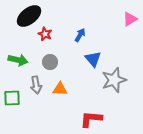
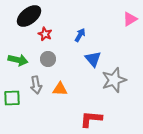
gray circle: moved 2 px left, 3 px up
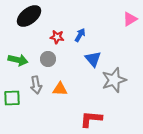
red star: moved 12 px right, 3 px down; rotated 16 degrees counterclockwise
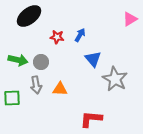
gray circle: moved 7 px left, 3 px down
gray star: moved 1 px right, 1 px up; rotated 25 degrees counterclockwise
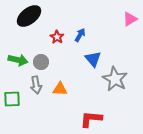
red star: rotated 24 degrees clockwise
green square: moved 1 px down
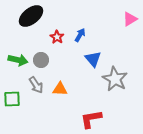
black ellipse: moved 2 px right
gray circle: moved 2 px up
gray arrow: rotated 24 degrees counterclockwise
red L-shape: rotated 15 degrees counterclockwise
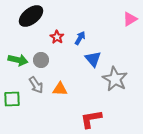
blue arrow: moved 3 px down
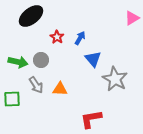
pink triangle: moved 2 px right, 1 px up
green arrow: moved 2 px down
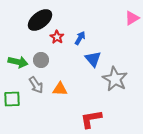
black ellipse: moved 9 px right, 4 px down
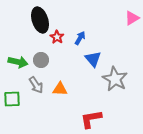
black ellipse: rotated 70 degrees counterclockwise
